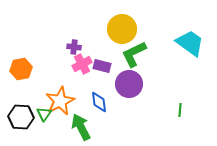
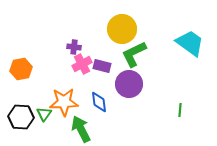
orange star: moved 4 px right, 1 px down; rotated 24 degrees clockwise
green arrow: moved 2 px down
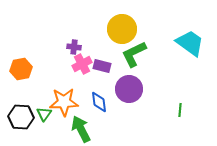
purple circle: moved 5 px down
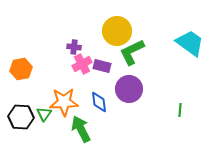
yellow circle: moved 5 px left, 2 px down
green L-shape: moved 2 px left, 2 px up
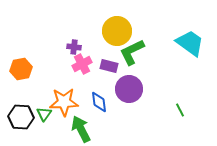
purple rectangle: moved 7 px right
green line: rotated 32 degrees counterclockwise
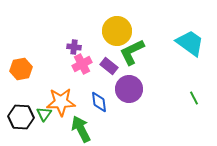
purple rectangle: rotated 24 degrees clockwise
orange star: moved 3 px left
green line: moved 14 px right, 12 px up
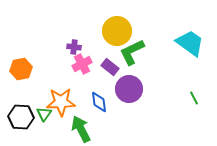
purple rectangle: moved 1 px right, 1 px down
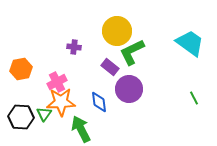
pink cross: moved 25 px left, 18 px down
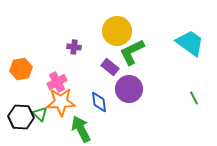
green triangle: moved 4 px left; rotated 21 degrees counterclockwise
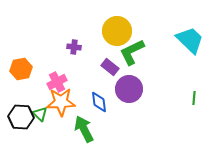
cyan trapezoid: moved 3 px up; rotated 8 degrees clockwise
green line: rotated 32 degrees clockwise
green arrow: moved 3 px right
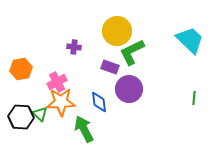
purple rectangle: rotated 18 degrees counterclockwise
